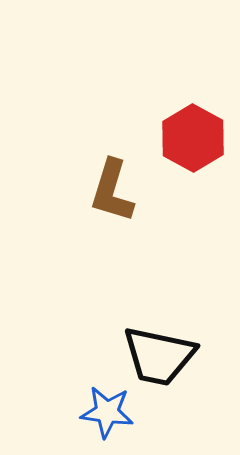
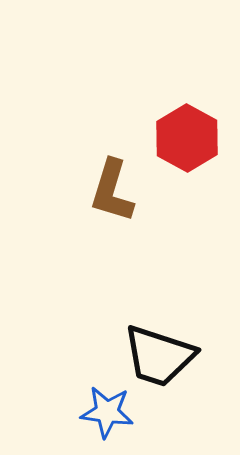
red hexagon: moved 6 px left
black trapezoid: rotated 6 degrees clockwise
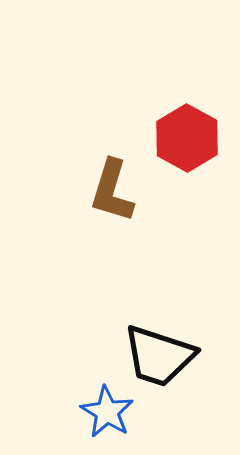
blue star: rotated 24 degrees clockwise
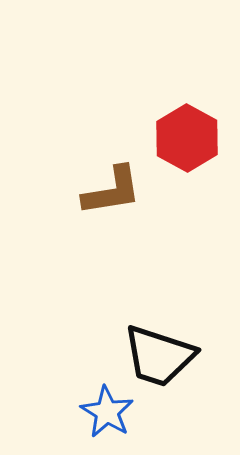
brown L-shape: rotated 116 degrees counterclockwise
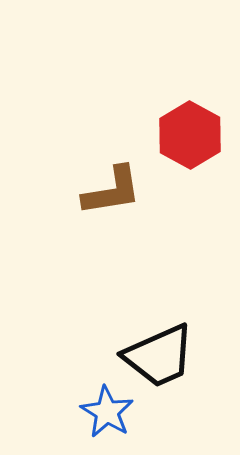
red hexagon: moved 3 px right, 3 px up
black trapezoid: rotated 42 degrees counterclockwise
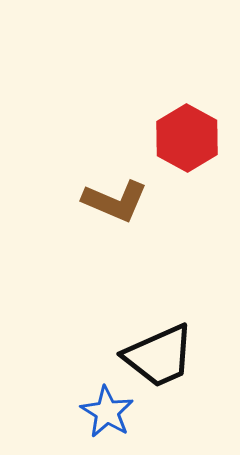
red hexagon: moved 3 px left, 3 px down
brown L-shape: moved 3 px right, 10 px down; rotated 32 degrees clockwise
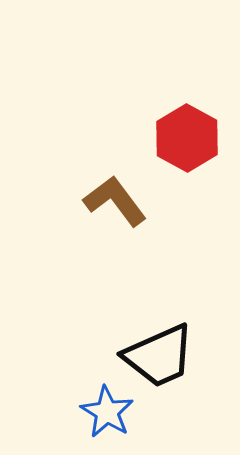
brown L-shape: rotated 150 degrees counterclockwise
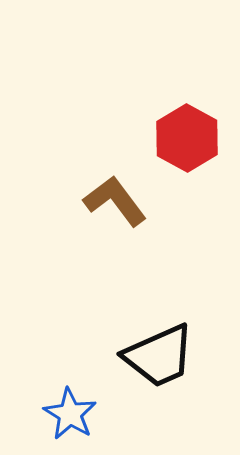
blue star: moved 37 px left, 2 px down
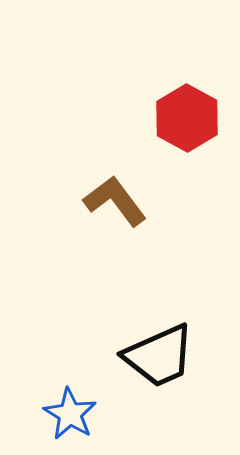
red hexagon: moved 20 px up
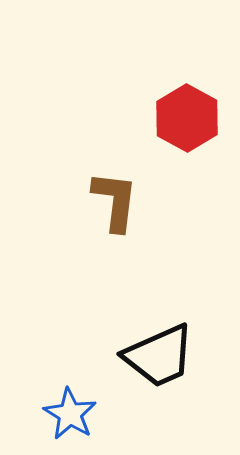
brown L-shape: rotated 44 degrees clockwise
